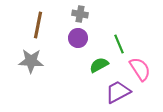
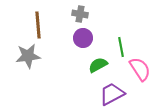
brown line: rotated 16 degrees counterclockwise
purple circle: moved 5 px right
green line: moved 2 px right, 3 px down; rotated 12 degrees clockwise
gray star: moved 3 px left, 5 px up; rotated 10 degrees counterclockwise
green semicircle: moved 1 px left
purple trapezoid: moved 6 px left, 2 px down
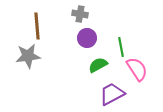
brown line: moved 1 px left, 1 px down
purple circle: moved 4 px right
pink semicircle: moved 3 px left
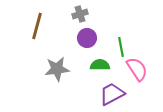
gray cross: rotated 28 degrees counterclockwise
brown line: rotated 20 degrees clockwise
gray star: moved 29 px right, 13 px down
green semicircle: moved 2 px right; rotated 30 degrees clockwise
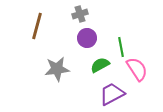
green semicircle: rotated 30 degrees counterclockwise
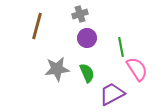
green semicircle: moved 13 px left, 8 px down; rotated 96 degrees clockwise
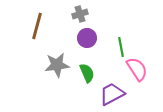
gray star: moved 4 px up
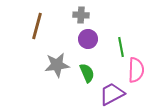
gray cross: moved 1 px right, 1 px down; rotated 21 degrees clockwise
purple circle: moved 1 px right, 1 px down
pink semicircle: moved 1 px left, 1 px down; rotated 35 degrees clockwise
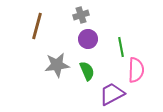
gray cross: rotated 21 degrees counterclockwise
green semicircle: moved 2 px up
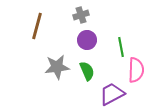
purple circle: moved 1 px left, 1 px down
gray star: moved 2 px down
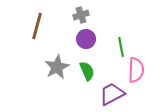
purple circle: moved 1 px left, 1 px up
gray star: rotated 20 degrees counterclockwise
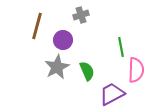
purple circle: moved 23 px left, 1 px down
